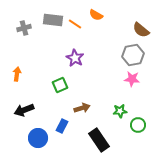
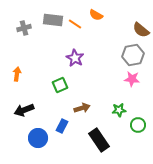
green star: moved 1 px left, 1 px up
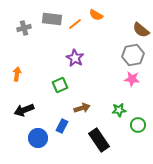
gray rectangle: moved 1 px left, 1 px up
orange line: rotated 72 degrees counterclockwise
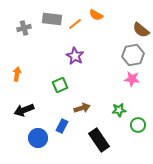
purple star: moved 2 px up
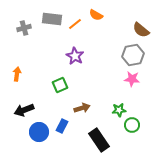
green circle: moved 6 px left
blue circle: moved 1 px right, 6 px up
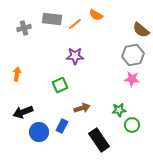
purple star: rotated 30 degrees counterclockwise
black arrow: moved 1 px left, 2 px down
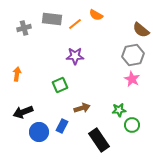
pink star: rotated 21 degrees clockwise
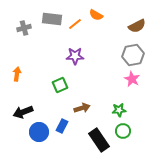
brown semicircle: moved 4 px left, 4 px up; rotated 66 degrees counterclockwise
green circle: moved 9 px left, 6 px down
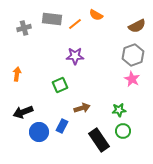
gray hexagon: rotated 10 degrees counterclockwise
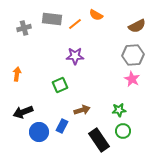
gray hexagon: rotated 15 degrees clockwise
brown arrow: moved 2 px down
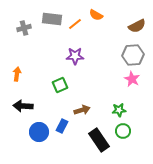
black arrow: moved 6 px up; rotated 24 degrees clockwise
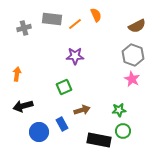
orange semicircle: rotated 144 degrees counterclockwise
gray hexagon: rotated 25 degrees clockwise
green square: moved 4 px right, 2 px down
black arrow: rotated 18 degrees counterclockwise
blue rectangle: moved 2 px up; rotated 56 degrees counterclockwise
black rectangle: rotated 45 degrees counterclockwise
